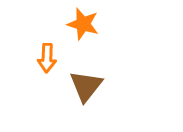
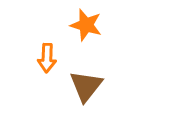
orange star: moved 3 px right, 1 px down
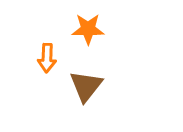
orange star: moved 2 px right, 4 px down; rotated 16 degrees counterclockwise
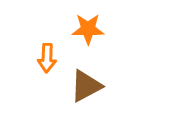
brown triangle: rotated 24 degrees clockwise
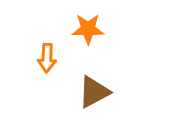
brown triangle: moved 8 px right, 6 px down
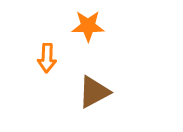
orange star: moved 3 px up
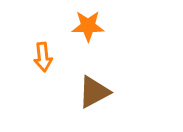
orange arrow: moved 4 px left, 1 px up; rotated 8 degrees counterclockwise
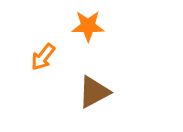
orange arrow: rotated 44 degrees clockwise
